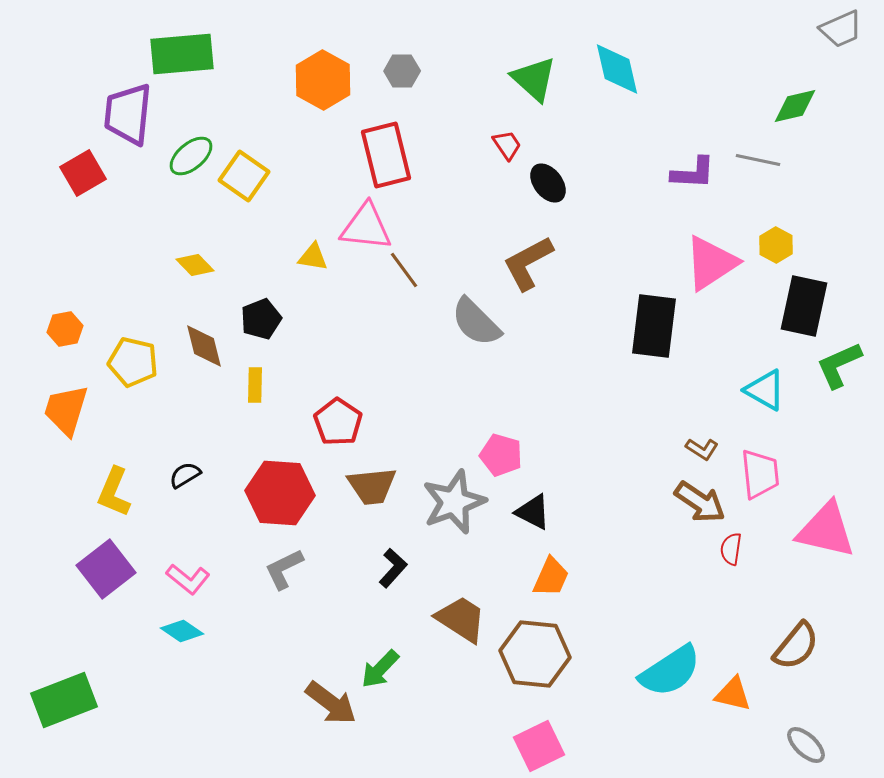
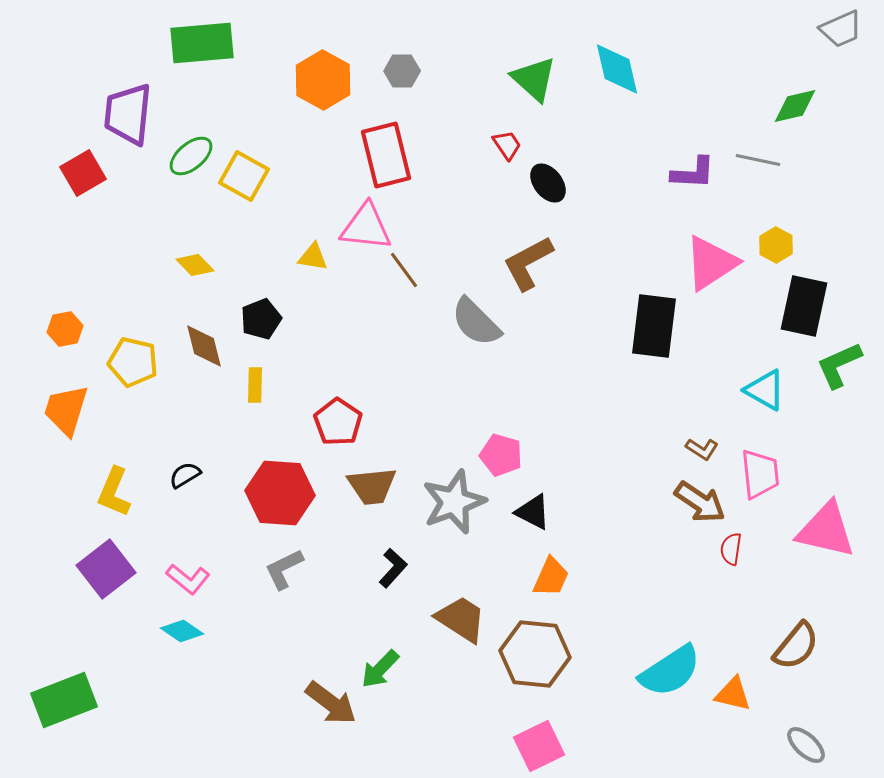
green rectangle at (182, 54): moved 20 px right, 11 px up
yellow square at (244, 176): rotated 6 degrees counterclockwise
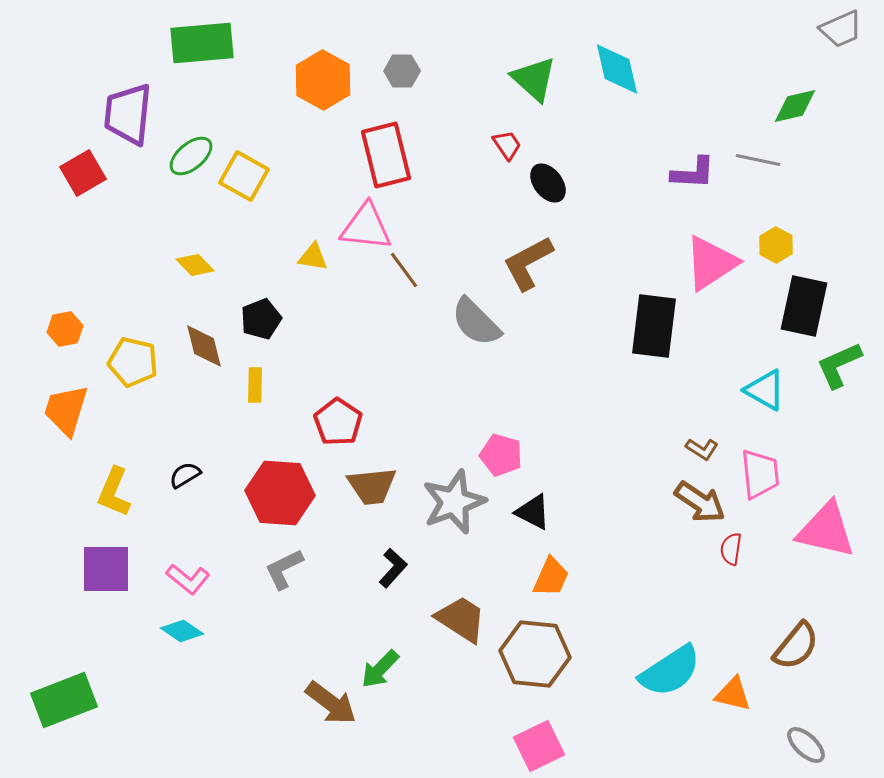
purple square at (106, 569): rotated 38 degrees clockwise
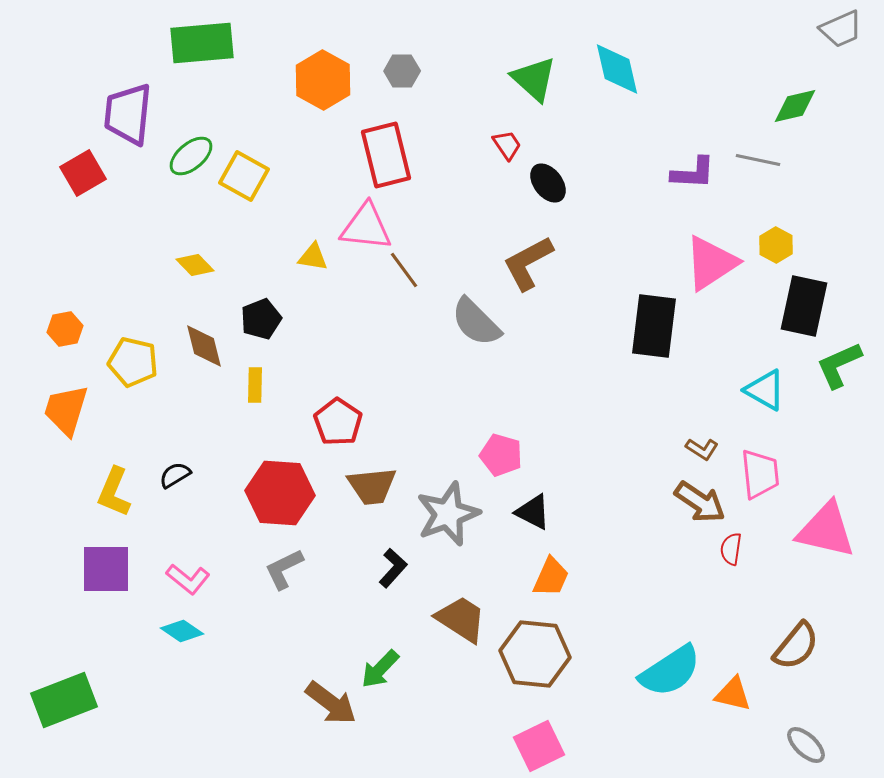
black semicircle at (185, 475): moved 10 px left
gray star at (454, 502): moved 6 px left, 12 px down
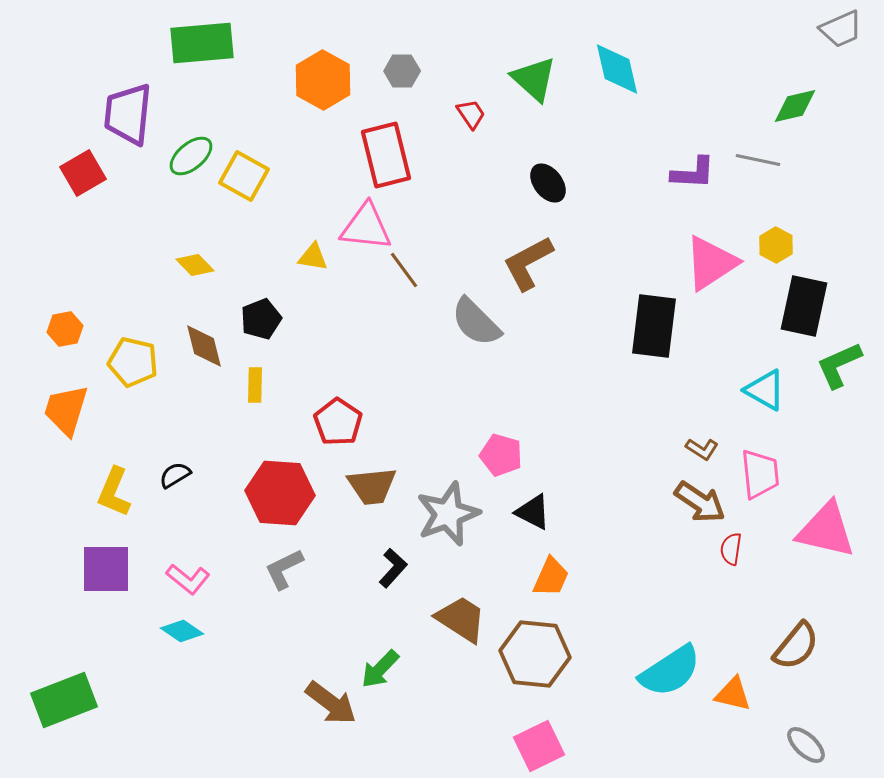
red trapezoid at (507, 145): moved 36 px left, 31 px up
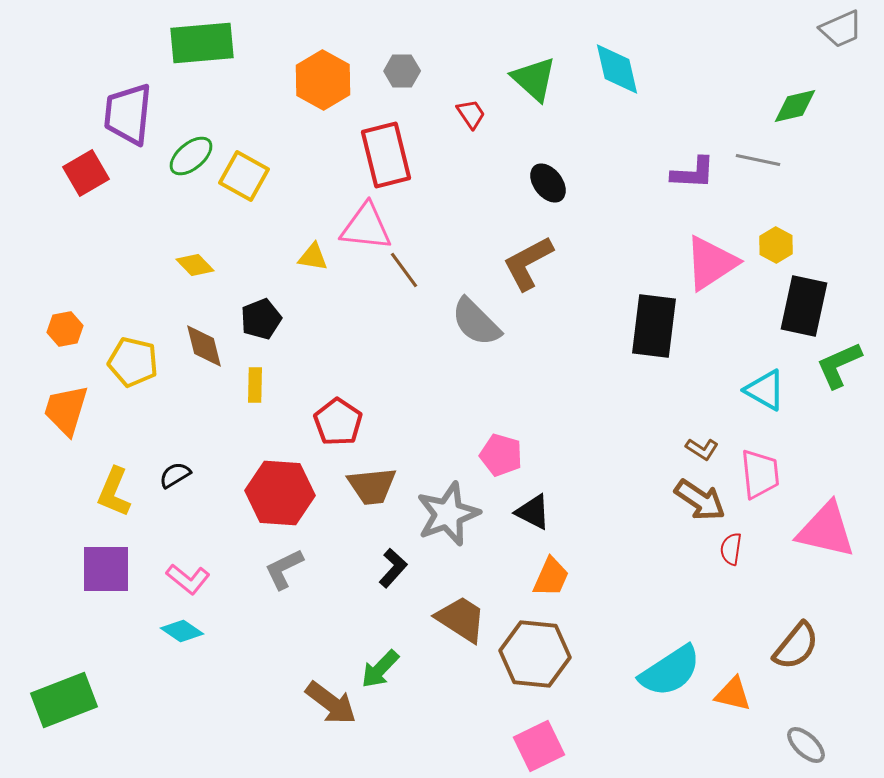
red square at (83, 173): moved 3 px right
brown arrow at (700, 502): moved 2 px up
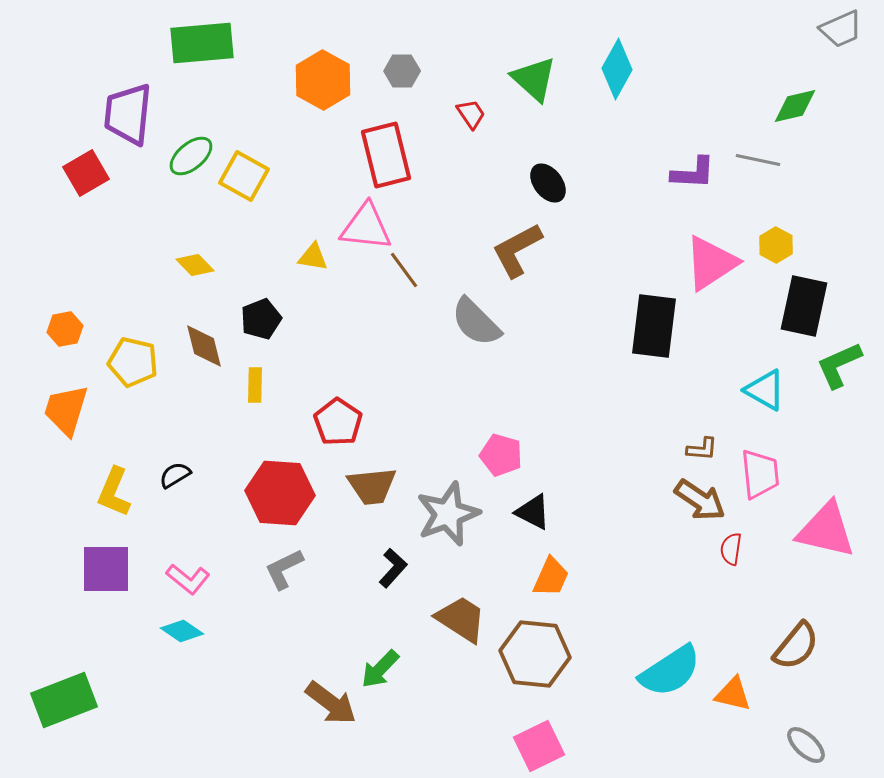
cyan diamond at (617, 69): rotated 42 degrees clockwise
brown L-shape at (528, 263): moved 11 px left, 13 px up
brown L-shape at (702, 449): rotated 28 degrees counterclockwise
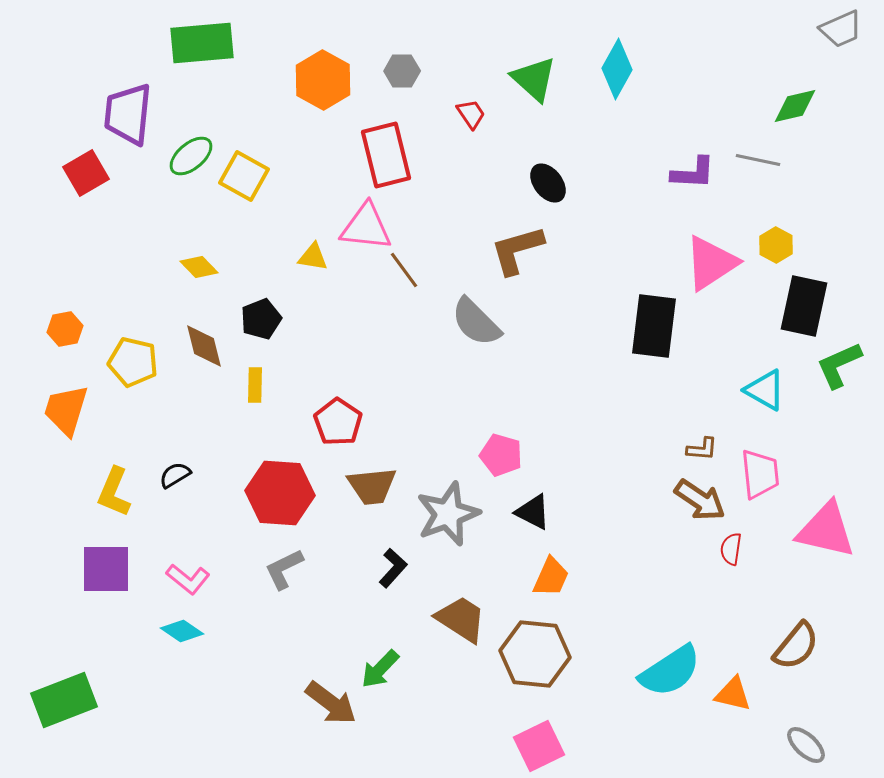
brown L-shape at (517, 250): rotated 12 degrees clockwise
yellow diamond at (195, 265): moved 4 px right, 2 px down
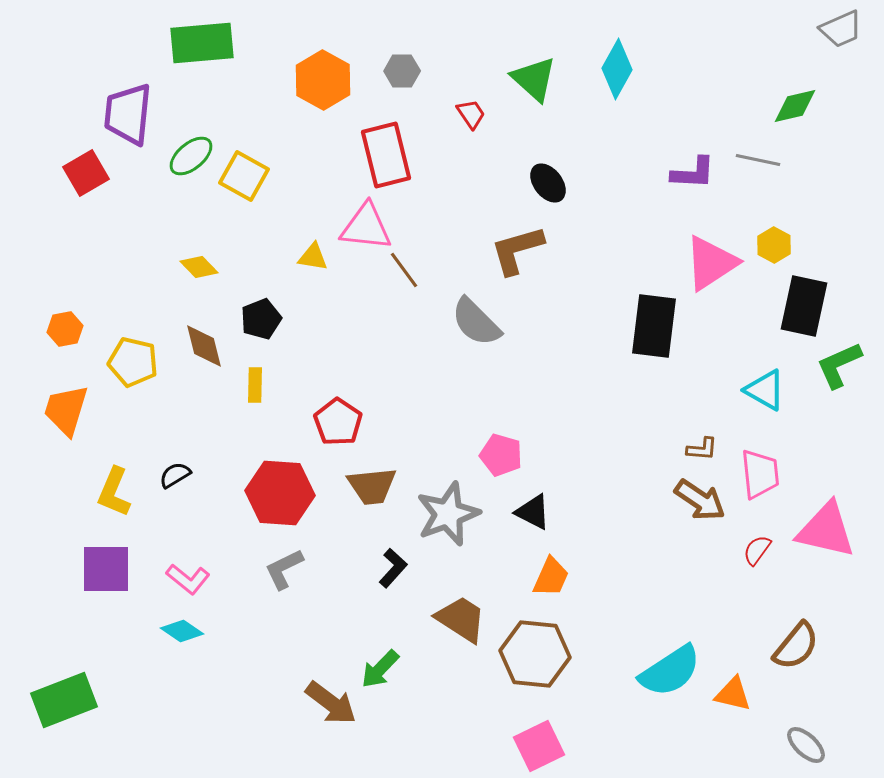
yellow hexagon at (776, 245): moved 2 px left
red semicircle at (731, 549): moved 26 px right, 1 px down; rotated 28 degrees clockwise
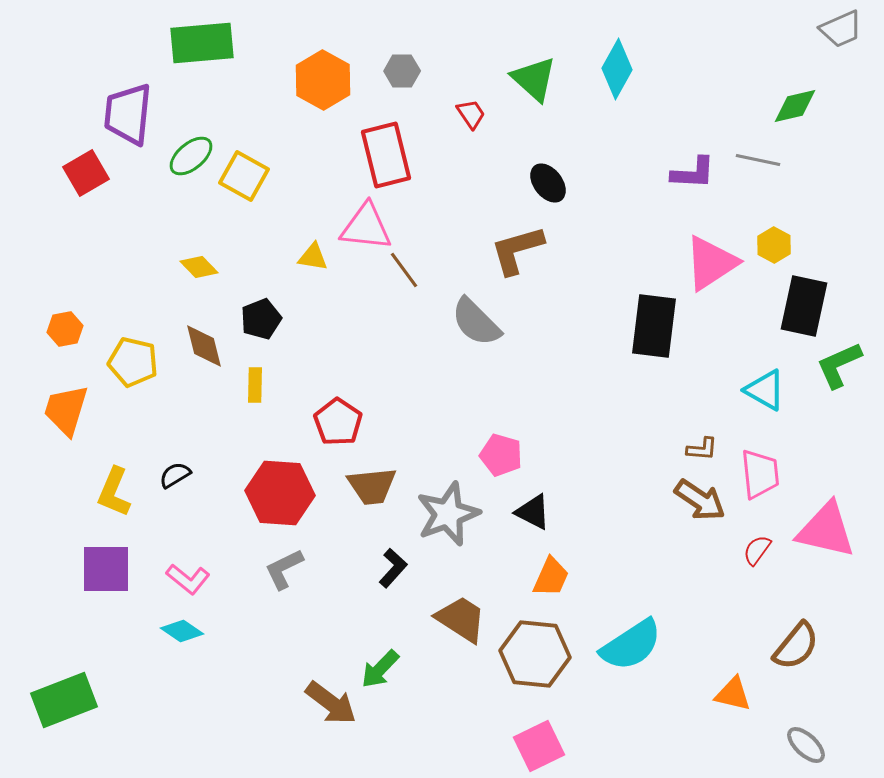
cyan semicircle at (670, 671): moved 39 px left, 26 px up
